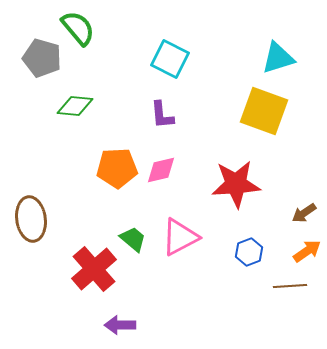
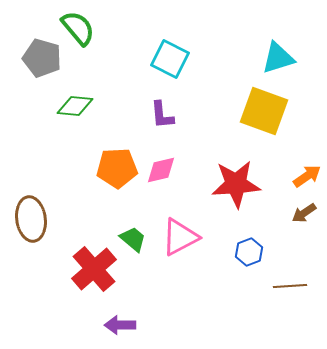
orange arrow: moved 75 px up
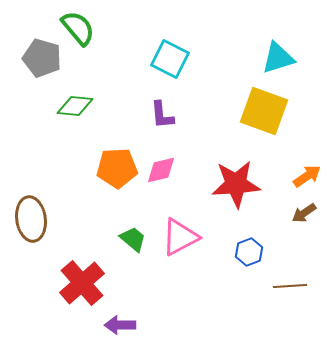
red cross: moved 12 px left, 14 px down
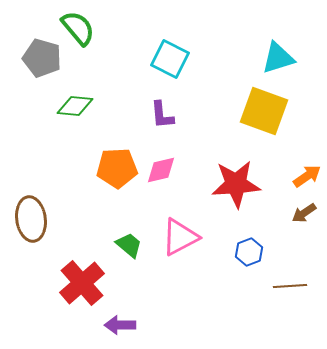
green trapezoid: moved 4 px left, 6 px down
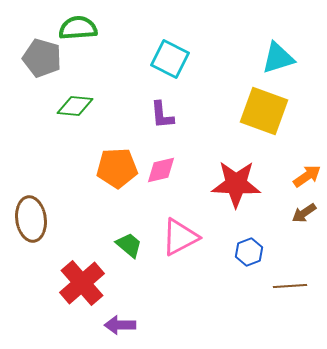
green semicircle: rotated 54 degrees counterclockwise
red star: rotated 6 degrees clockwise
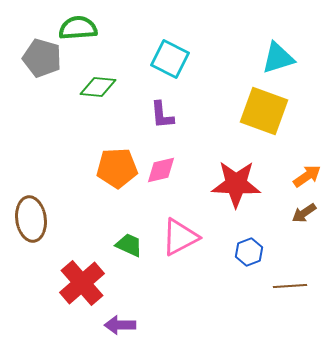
green diamond: moved 23 px right, 19 px up
green trapezoid: rotated 16 degrees counterclockwise
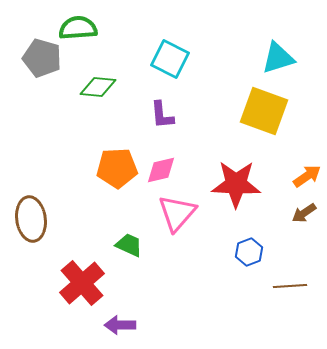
pink triangle: moved 3 px left, 24 px up; rotated 21 degrees counterclockwise
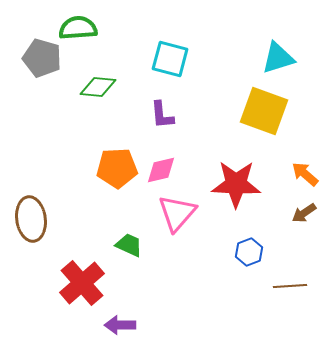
cyan square: rotated 12 degrees counterclockwise
orange arrow: moved 2 px left, 2 px up; rotated 104 degrees counterclockwise
